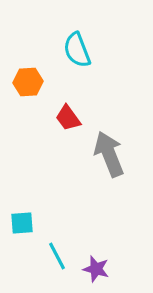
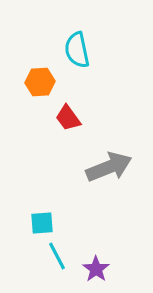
cyan semicircle: rotated 9 degrees clockwise
orange hexagon: moved 12 px right
gray arrow: moved 13 px down; rotated 90 degrees clockwise
cyan square: moved 20 px right
purple star: rotated 20 degrees clockwise
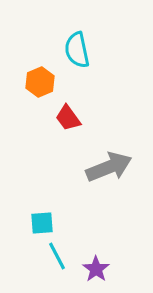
orange hexagon: rotated 20 degrees counterclockwise
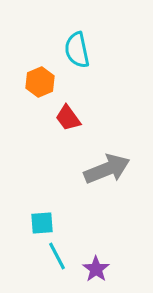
gray arrow: moved 2 px left, 2 px down
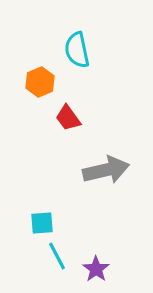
gray arrow: moved 1 px left, 1 px down; rotated 9 degrees clockwise
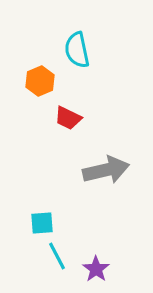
orange hexagon: moved 1 px up
red trapezoid: rotated 28 degrees counterclockwise
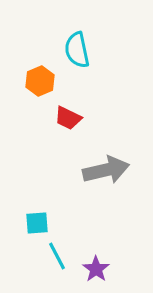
cyan square: moved 5 px left
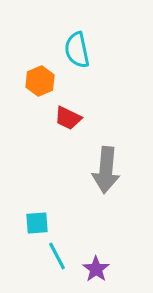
gray arrow: rotated 108 degrees clockwise
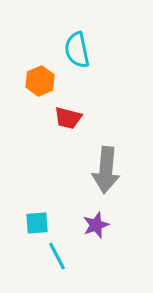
red trapezoid: rotated 12 degrees counterclockwise
purple star: moved 44 px up; rotated 16 degrees clockwise
